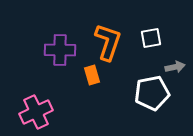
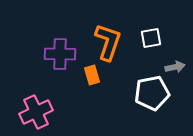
purple cross: moved 4 px down
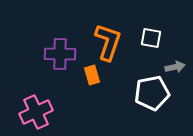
white square: rotated 20 degrees clockwise
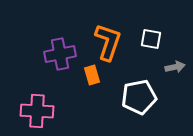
white square: moved 1 px down
purple cross: rotated 12 degrees counterclockwise
white pentagon: moved 13 px left, 4 px down
pink cross: moved 1 px right, 1 px up; rotated 28 degrees clockwise
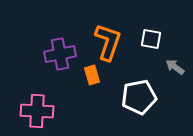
gray arrow: rotated 132 degrees counterclockwise
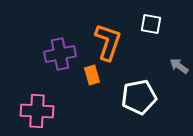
white square: moved 15 px up
gray arrow: moved 4 px right, 1 px up
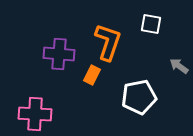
purple cross: moved 1 px left; rotated 16 degrees clockwise
orange rectangle: rotated 42 degrees clockwise
pink cross: moved 2 px left, 3 px down
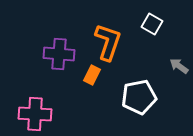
white square: moved 1 px right; rotated 20 degrees clockwise
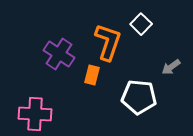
white square: moved 11 px left; rotated 15 degrees clockwise
purple cross: rotated 28 degrees clockwise
gray arrow: moved 8 px left, 1 px down; rotated 72 degrees counterclockwise
orange rectangle: rotated 12 degrees counterclockwise
white pentagon: rotated 16 degrees clockwise
